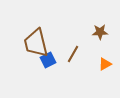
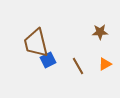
brown line: moved 5 px right, 12 px down; rotated 60 degrees counterclockwise
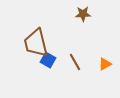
brown star: moved 17 px left, 18 px up
blue square: rotated 35 degrees counterclockwise
brown line: moved 3 px left, 4 px up
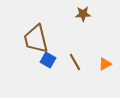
brown trapezoid: moved 4 px up
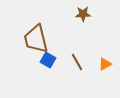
brown line: moved 2 px right
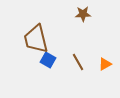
brown line: moved 1 px right
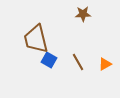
blue square: moved 1 px right
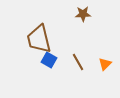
brown trapezoid: moved 3 px right
orange triangle: rotated 16 degrees counterclockwise
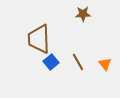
brown trapezoid: rotated 12 degrees clockwise
blue square: moved 2 px right, 2 px down; rotated 21 degrees clockwise
orange triangle: rotated 24 degrees counterclockwise
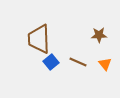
brown star: moved 16 px right, 21 px down
brown line: rotated 36 degrees counterclockwise
